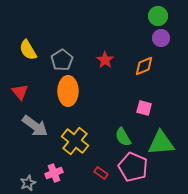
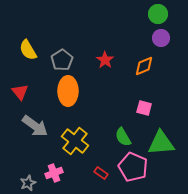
green circle: moved 2 px up
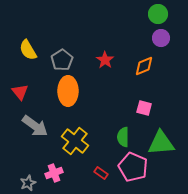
green semicircle: rotated 30 degrees clockwise
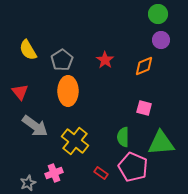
purple circle: moved 2 px down
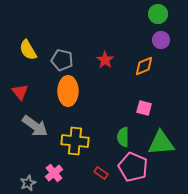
gray pentagon: rotated 25 degrees counterclockwise
yellow cross: rotated 32 degrees counterclockwise
pink cross: rotated 18 degrees counterclockwise
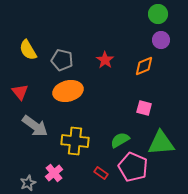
orange ellipse: rotated 76 degrees clockwise
green semicircle: moved 3 px left, 3 px down; rotated 60 degrees clockwise
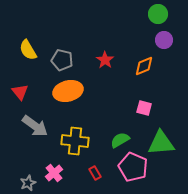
purple circle: moved 3 px right
red rectangle: moved 6 px left; rotated 24 degrees clockwise
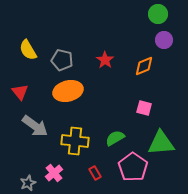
green semicircle: moved 5 px left, 2 px up
pink pentagon: rotated 12 degrees clockwise
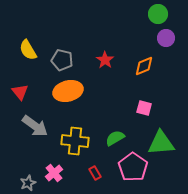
purple circle: moved 2 px right, 2 px up
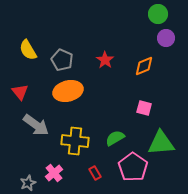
gray pentagon: rotated 10 degrees clockwise
gray arrow: moved 1 px right, 1 px up
